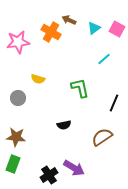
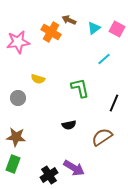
black semicircle: moved 5 px right
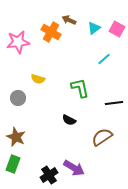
black line: rotated 60 degrees clockwise
black semicircle: moved 5 px up; rotated 40 degrees clockwise
brown star: rotated 18 degrees clockwise
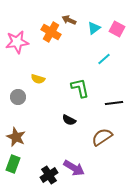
pink star: moved 1 px left
gray circle: moved 1 px up
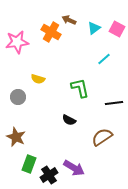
green rectangle: moved 16 px right
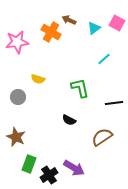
pink square: moved 6 px up
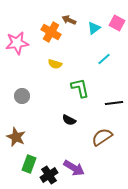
pink star: moved 1 px down
yellow semicircle: moved 17 px right, 15 px up
gray circle: moved 4 px right, 1 px up
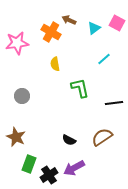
yellow semicircle: rotated 64 degrees clockwise
black semicircle: moved 20 px down
purple arrow: rotated 120 degrees clockwise
